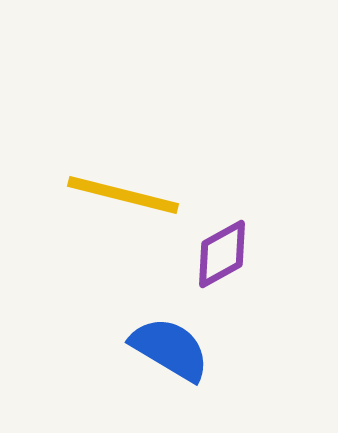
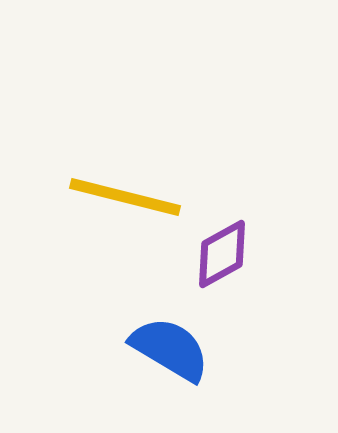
yellow line: moved 2 px right, 2 px down
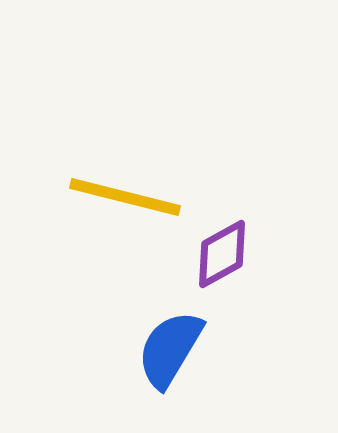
blue semicircle: rotated 90 degrees counterclockwise
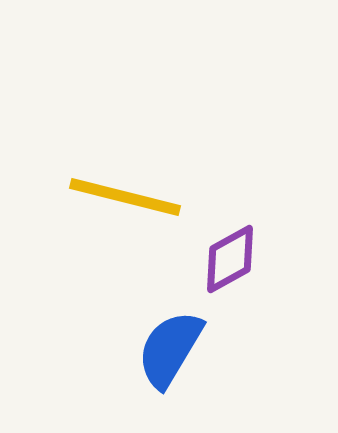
purple diamond: moved 8 px right, 5 px down
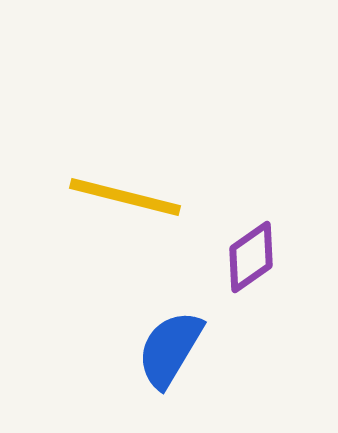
purple diamond: moved 21 px right, 2 px up; rotated 6 degrees counterclockwise
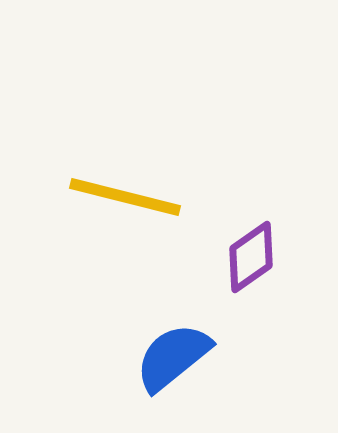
blue semicircle: moved 3 px right, 8 px down; rotated 20 degrees clockwise
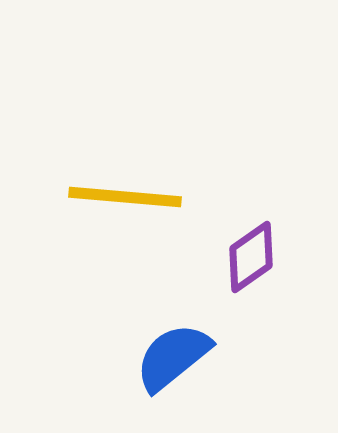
yellow line: rotated 9 degrees counterclockwise
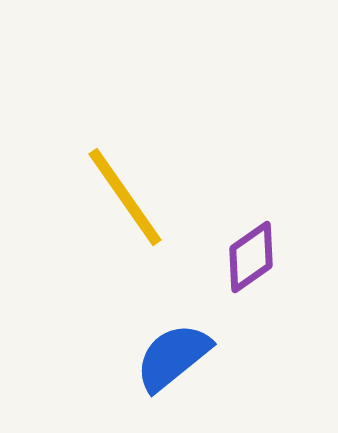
yellow line: rotated 50 degrees clockwise
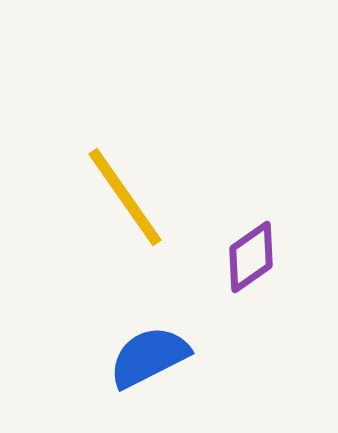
blue semicircle: moved 24 px left; rotated 12 degrees clockwise
